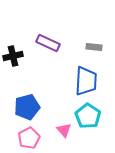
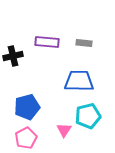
purple rectangle: moved 1 px left, 1 px up; rotated 20 degrees counterclockwise
gray rectangle: moved 10 px left, 4 px up
blue trapezoid: moved 7 px left; rotated 92 degrees counterclockwise
cyan pentagon: rotated 25 degrees clockwise
pink triangle: rotated 14 degrees clockwise
pink pentagon: moved 3 px left
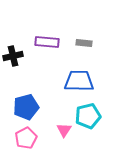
blue pentagon: moved 1 px left
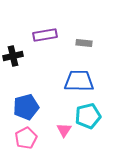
purple rectangle: moved 2 px left, 7 px up; rotated 15 degrees counterclockwise
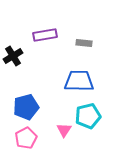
black cross: rotated 18 degrees counterclockwise
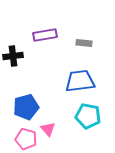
black cross: rotated 24 degrees clockwise
blue trapezoid: moved 1 px right; rotated 8 degrees counterclockwise
cyan pentagon: rotated 25 degrees clockwise
pink triangle: moved 16 px left, 1 px up; rotated 14 degrees counterclockwise
pink pentagon: moved 1 px down; rotated 30 degrees counterclockwise
